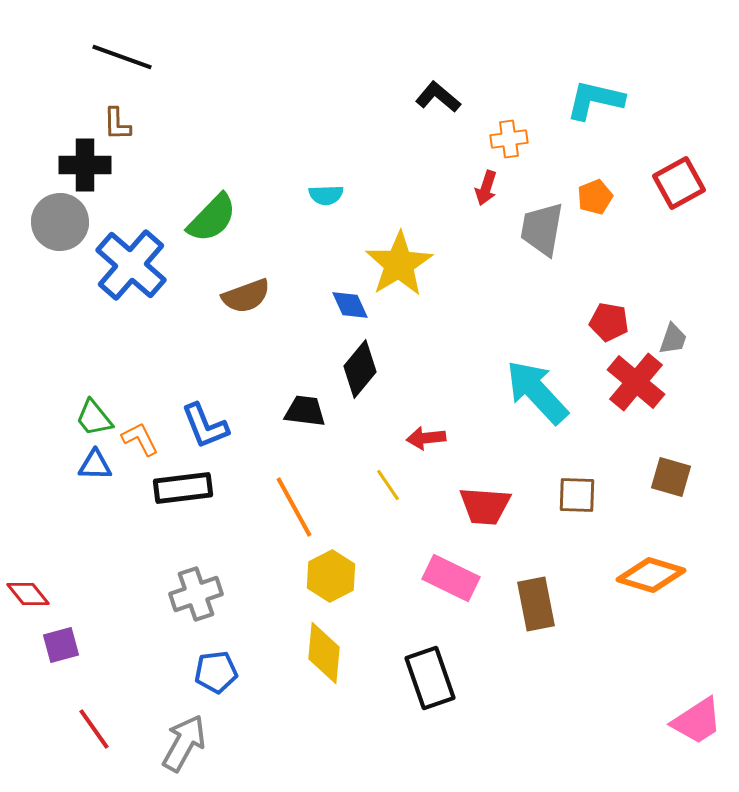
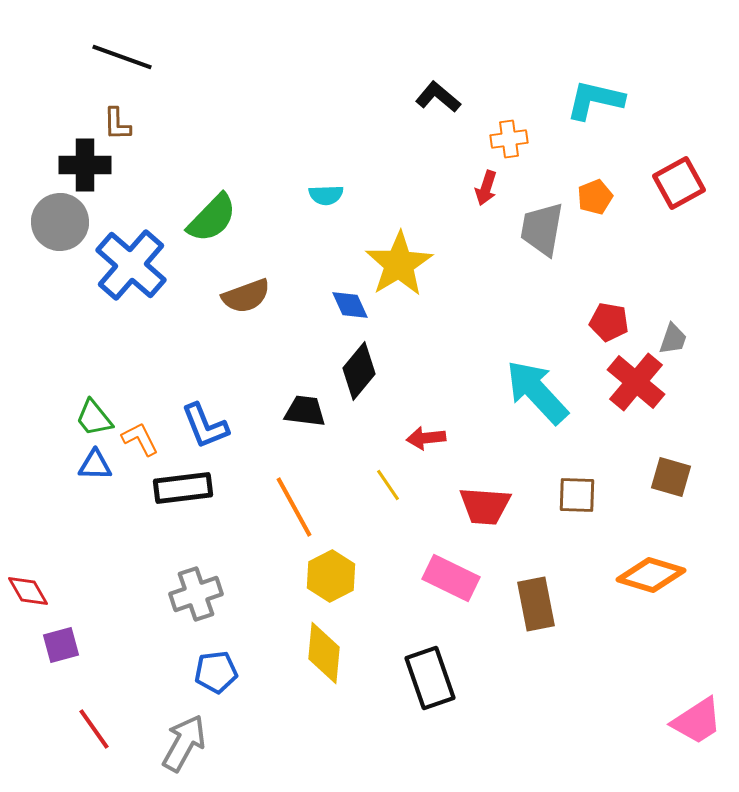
black diamond at (360, 369): moved 1 px left, 2 px down
red diamond at (28, 594): moved 3 px up; rotated 9 degrees clockwise
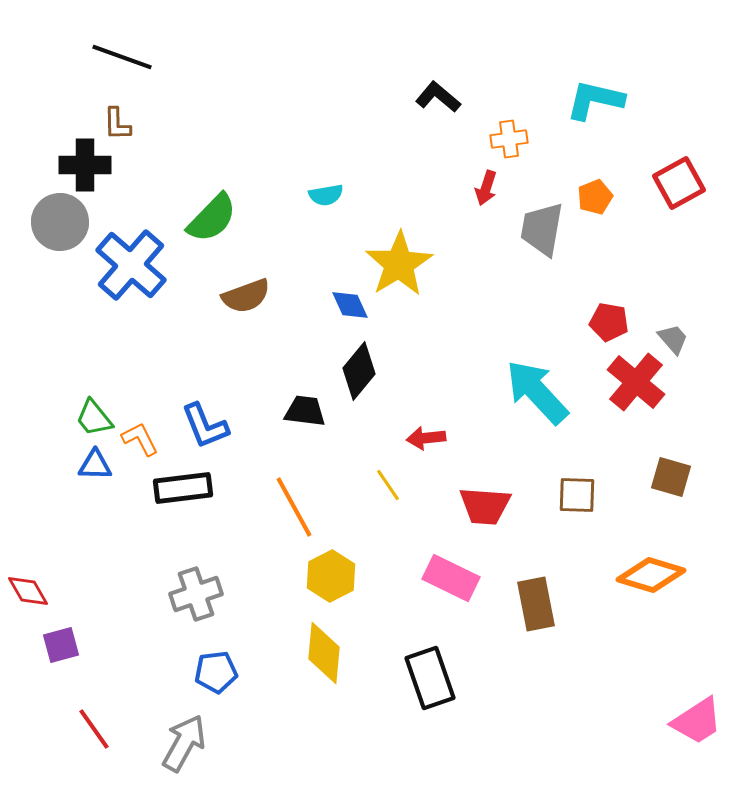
cyan semicircle at (326, 195): rotated 8 degrees counterclockwise
gray trapezoid at (673, 339): rotated 60 degrees counterclockwise
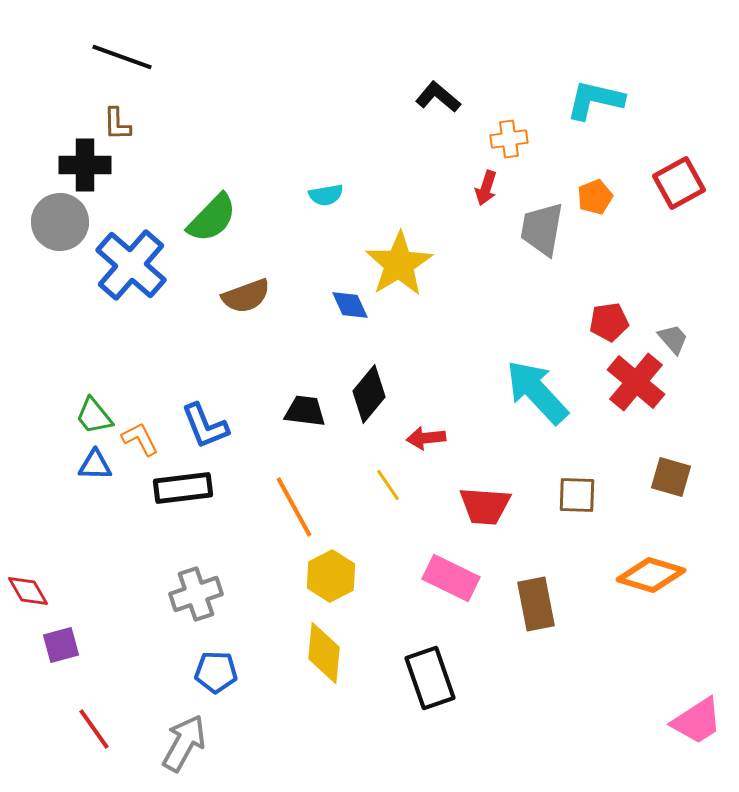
red pentagon at (609, 322): rotated 18 degrees counterclockwise
black diamond at (359, 371): moved 10 px right, 23 px down
green trapezoid at (94, 418): moved 2 px up
blue pentagon at (216, 672): rotated 9 degrees clockwise
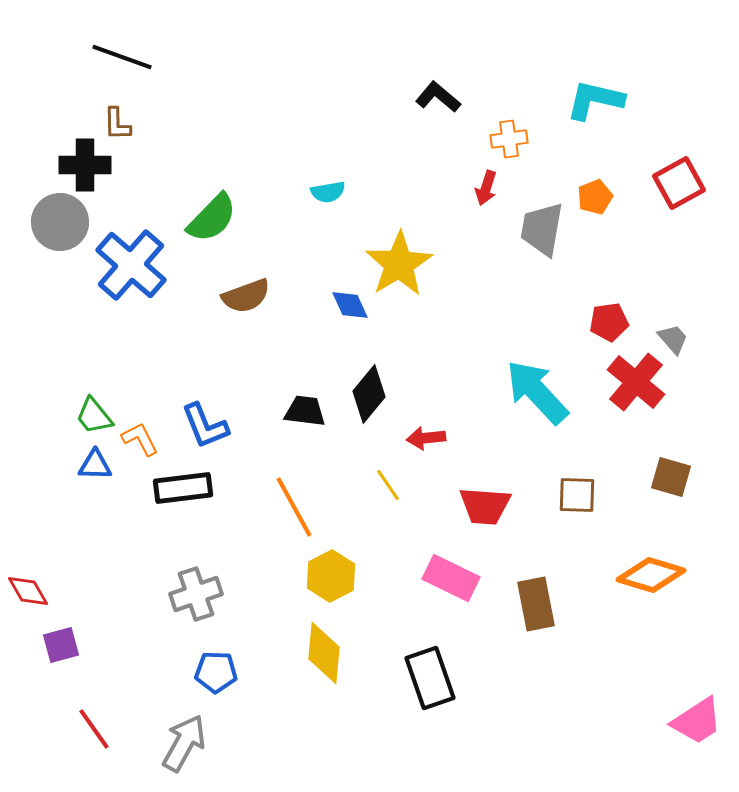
cyan semicircle at (326, 195): moved 2 px right, 3 px up
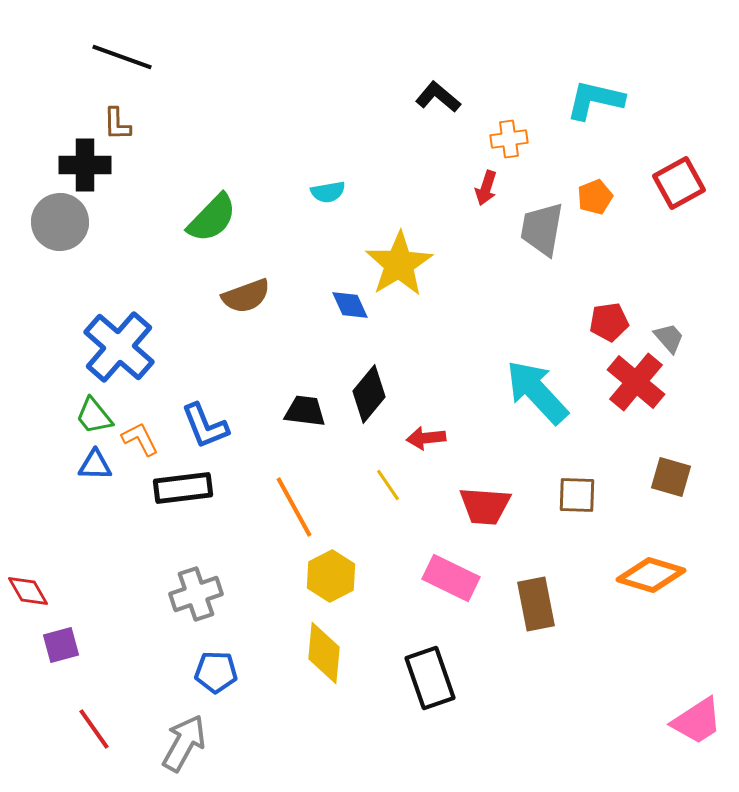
blue cross at (131, 265): moved 12 px left, 82 px down
gray trapezoid at (673, 339): moved 4 px left, 1 px up
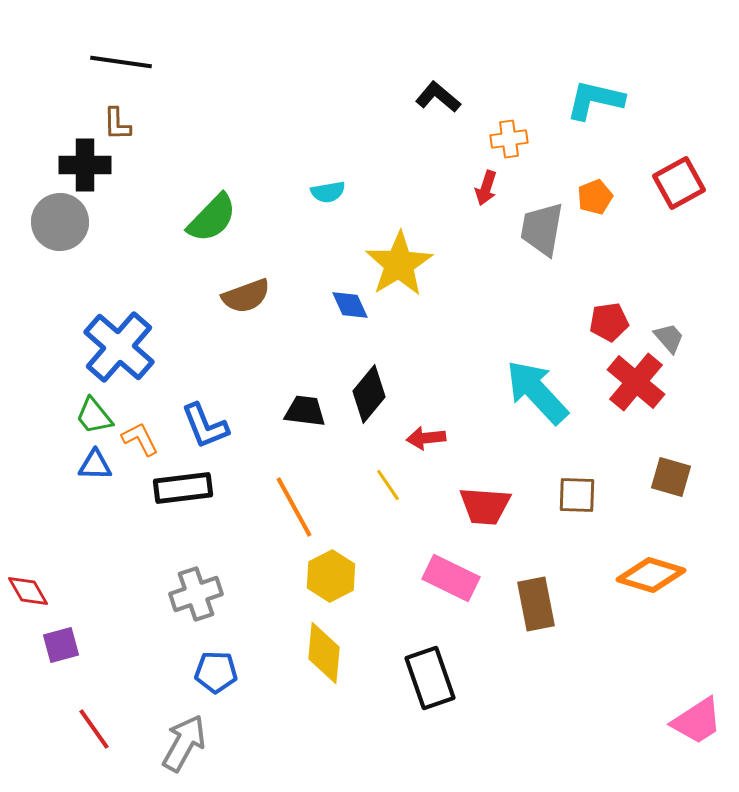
black line at (122, 57): moved 1 px left, 5 px down; rotated 12 degrees counterclockwise
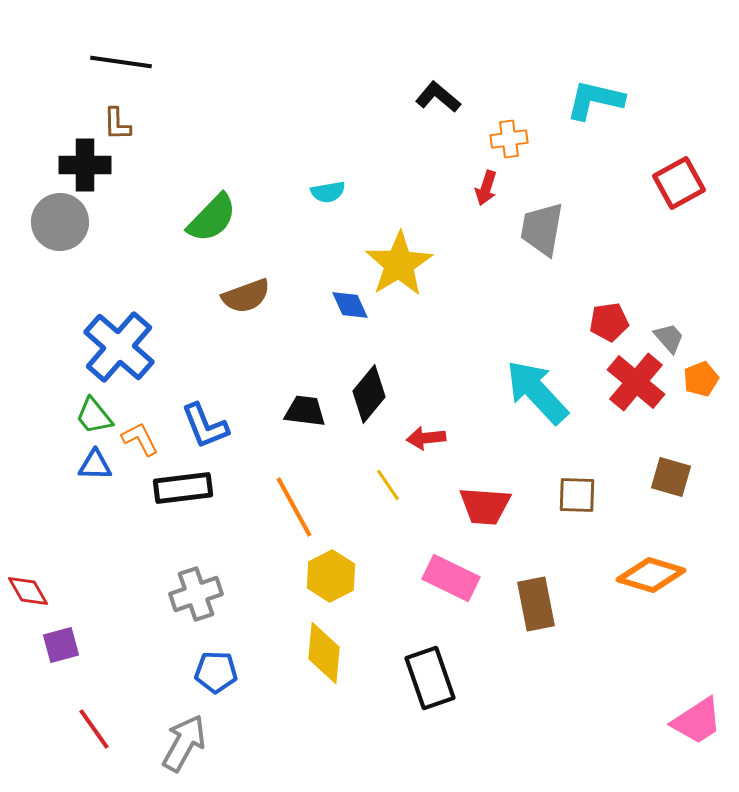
orange pentagon at (595, 197): moved 106 px right, 182 px down
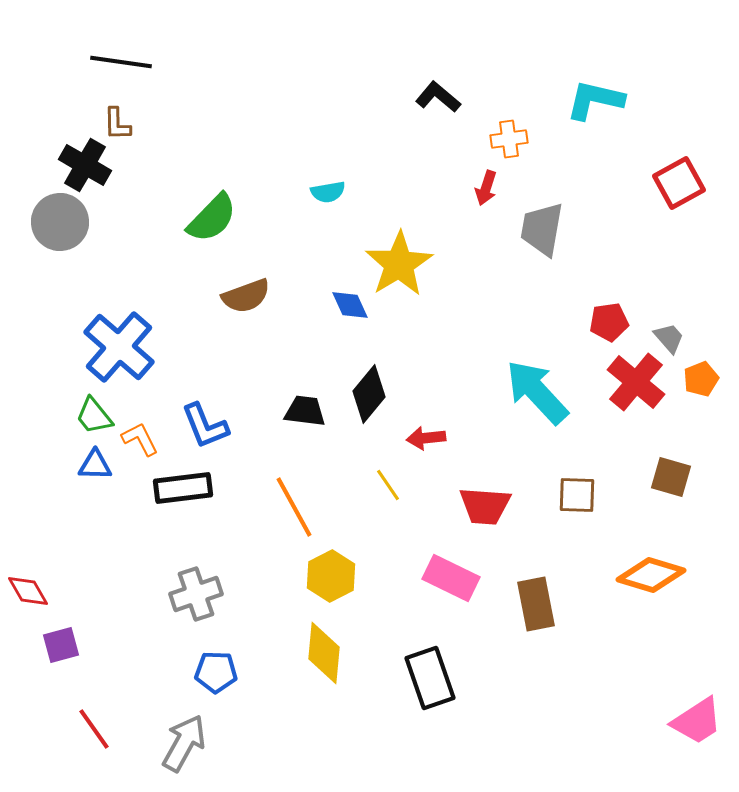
black cross at (85, 165): rotated 30 degrees clockwise
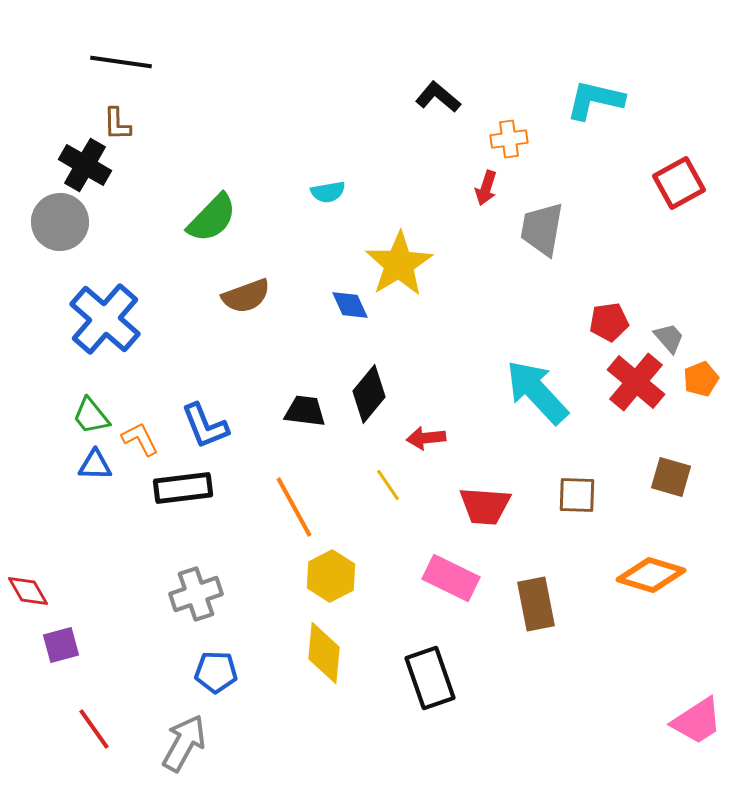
blue cross at (119, 347): moved 14 px left, 28 px up
green trapezoid at (94, 416): moved 3 px left
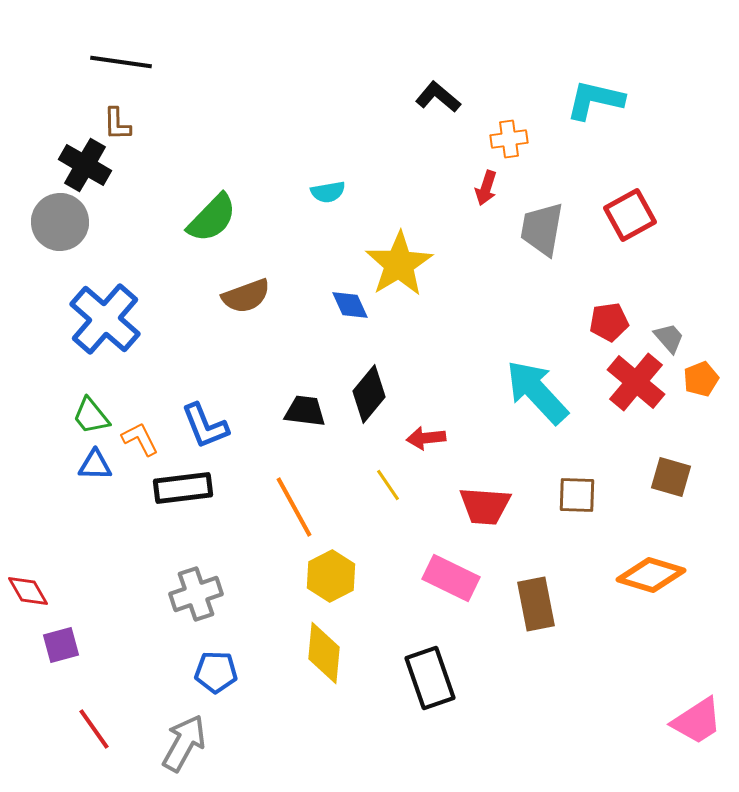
red square at (679, 183): moved 49 px left, 32 px down
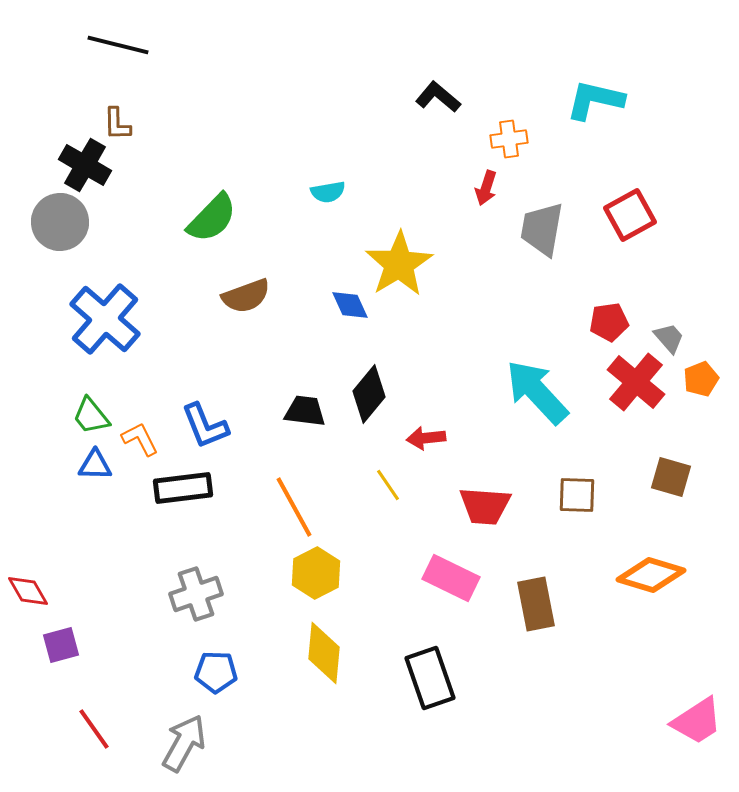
black line at (121, 62): moved 3 px left, 17 px up; rotated 6 degrees clockwise
yellow hexagon at (331, 576): moved 15 px left, 3 px up
